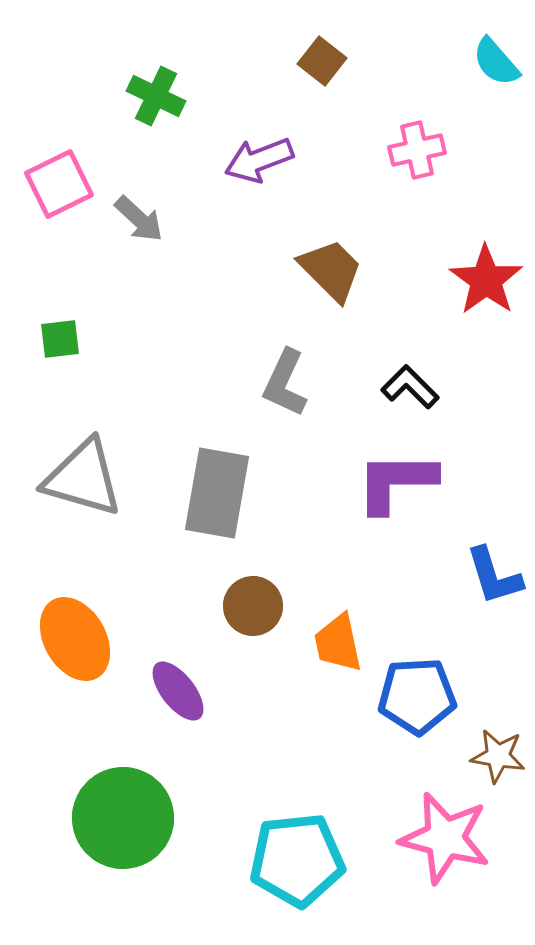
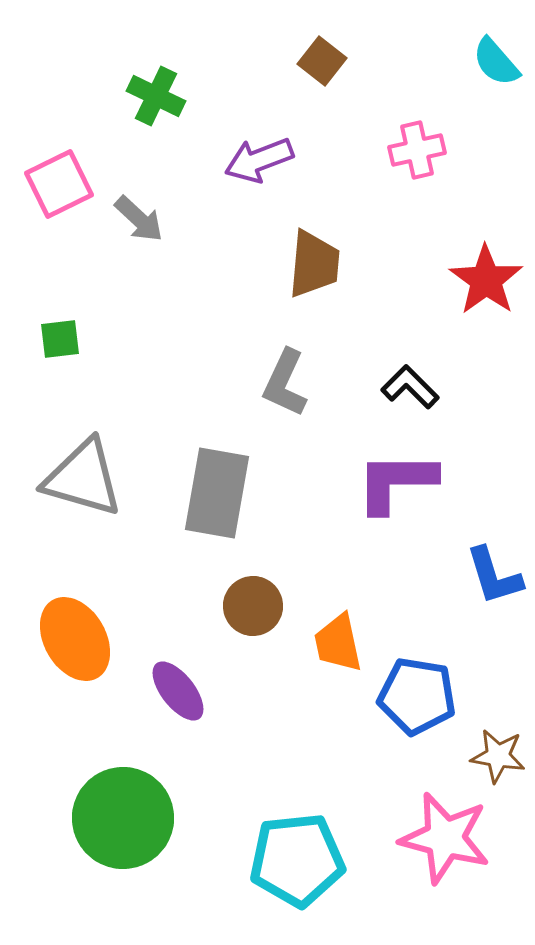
brown trapezoid: moved 17 px left, 6 px up; rotated 50 degrees clockwise
blue pentagon: rotated 12 degrees clockwise
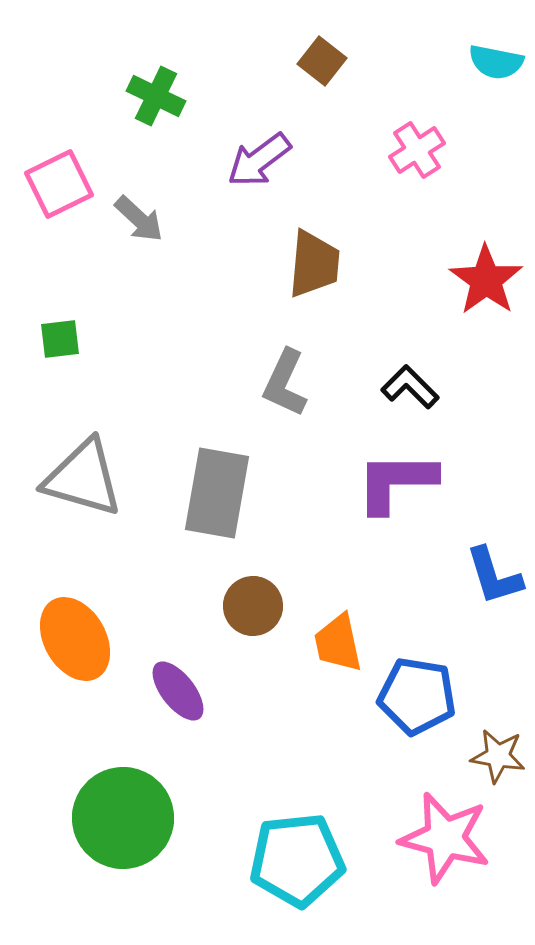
cyan semicircle: rotated 38 degrees counterclockwise
pink cross: rotated 20 degrees counterclockwise
purple arrow: rotated 16 degrees counterclockwise
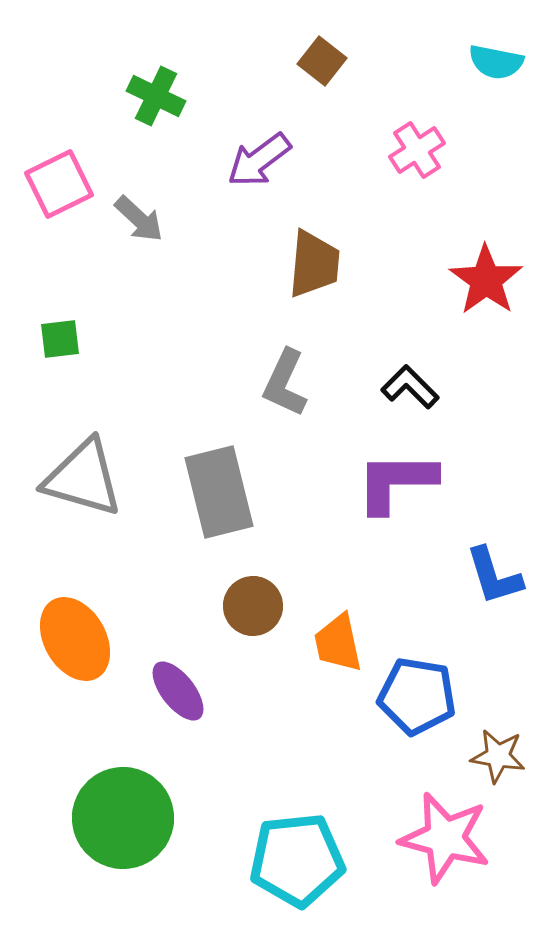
gray rectangle: moved 2 px right, 1 px up; rotated 24 degrees counterclockwise
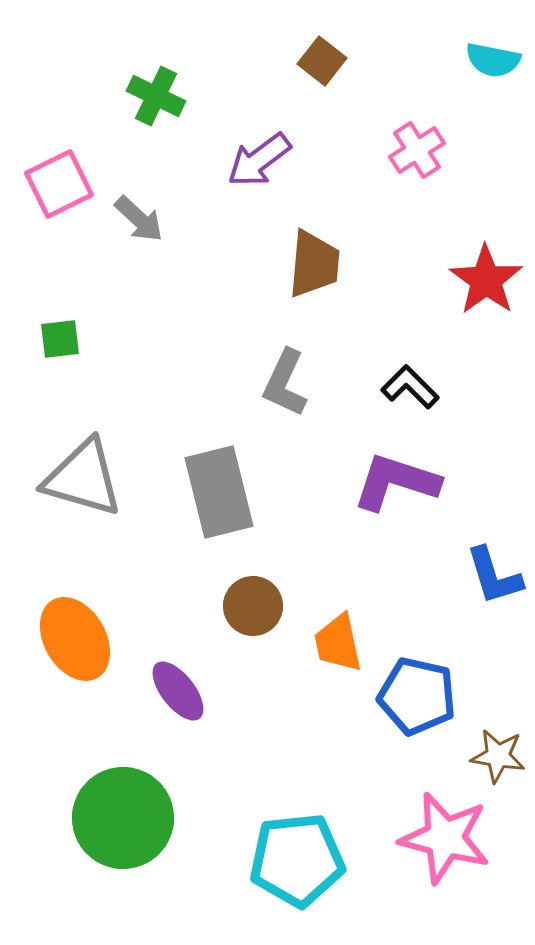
cyan semicircle: moved 3 px left, 2 px up
purple L-shape: rotated 18 degrees clockwise
blue pentagon: rotated 4 degrees clockwise
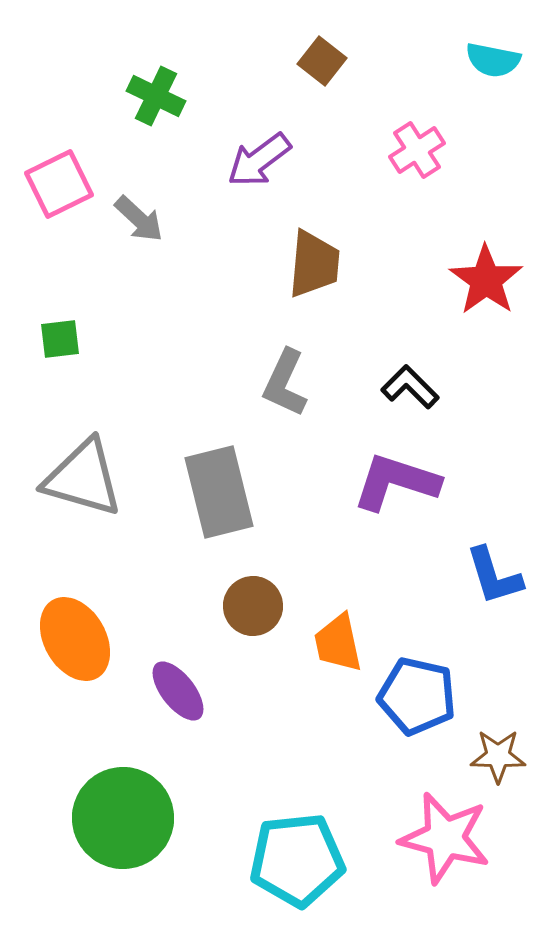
brown star: rotated 8 degrees counterclockwise
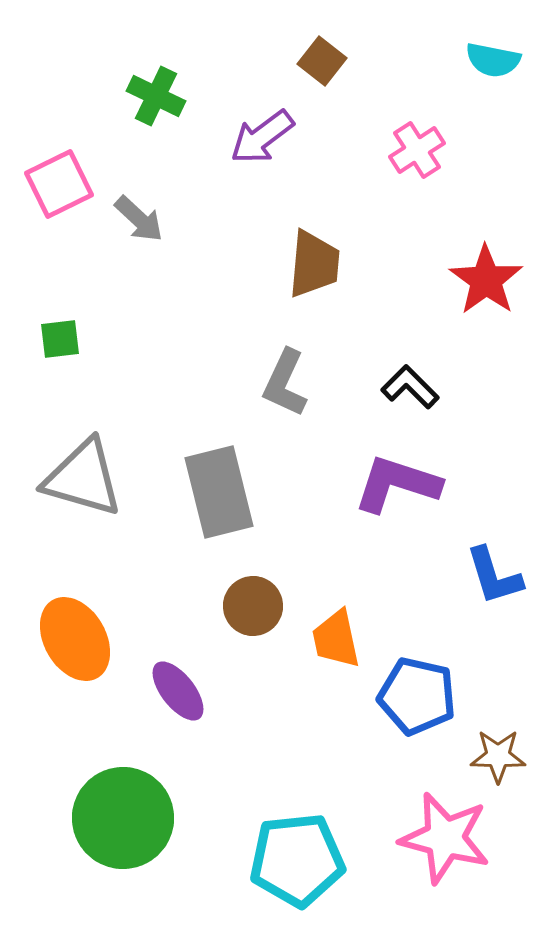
purple arrow: moved 3 px right, 23 px up
purple L-shape: moved 1 px right, 2 px down
orange trapezoid: moved 2 px left, 4 px up
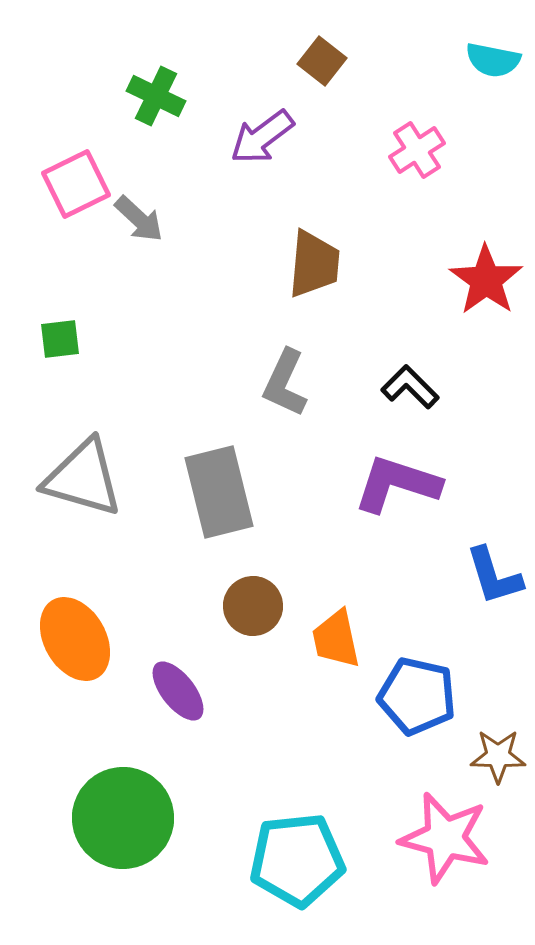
pink square: moved 17 px right
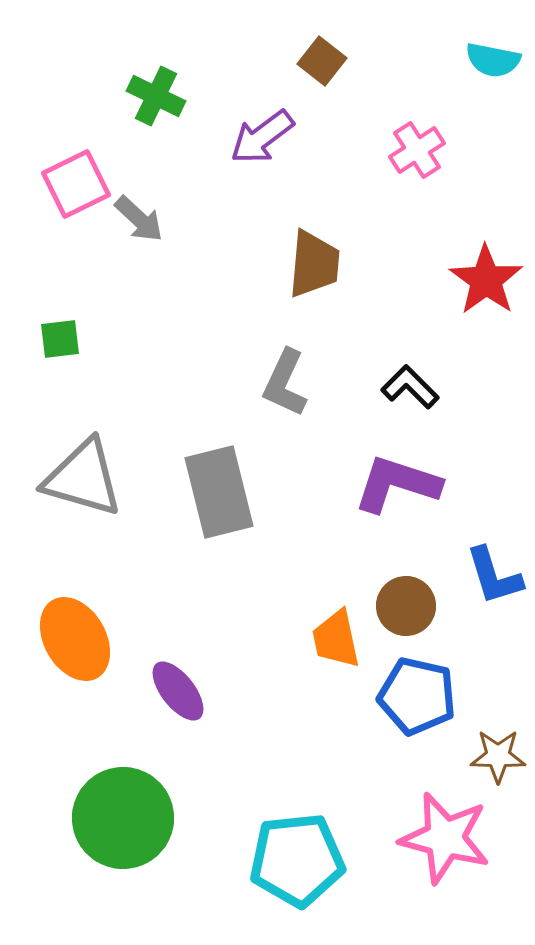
brown circle: moved 153 px right
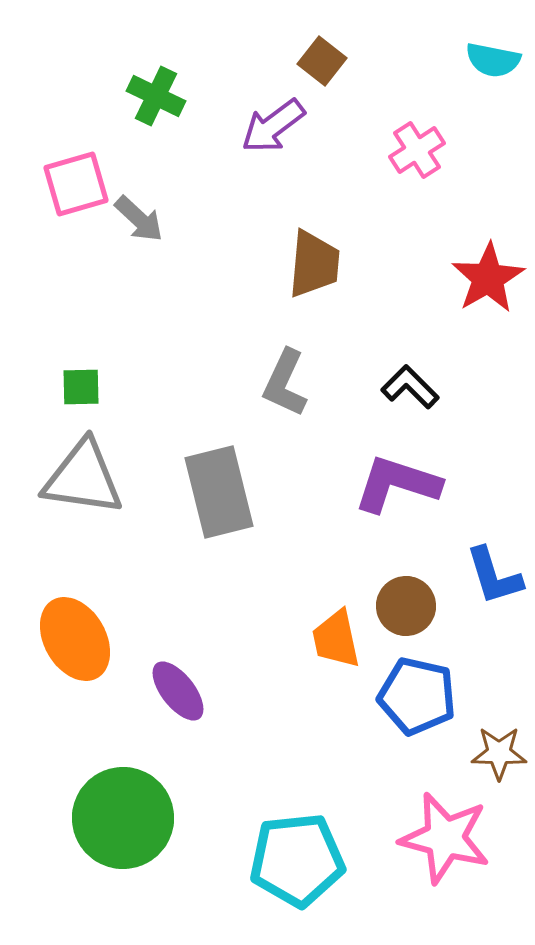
purple arrow: moved 11 px right, 11 px up
pink square: rotated 10 degrees clockwise
red star: moved 2 px right, 2 px up; rotated 6 degrees clockwise
green square: moved 21 px right, 48 px down; rotated 6 degrees clockwise
gray triangle: rotated 8 degrees counterclockwise
brown star: moved 1 px right, 3 px up
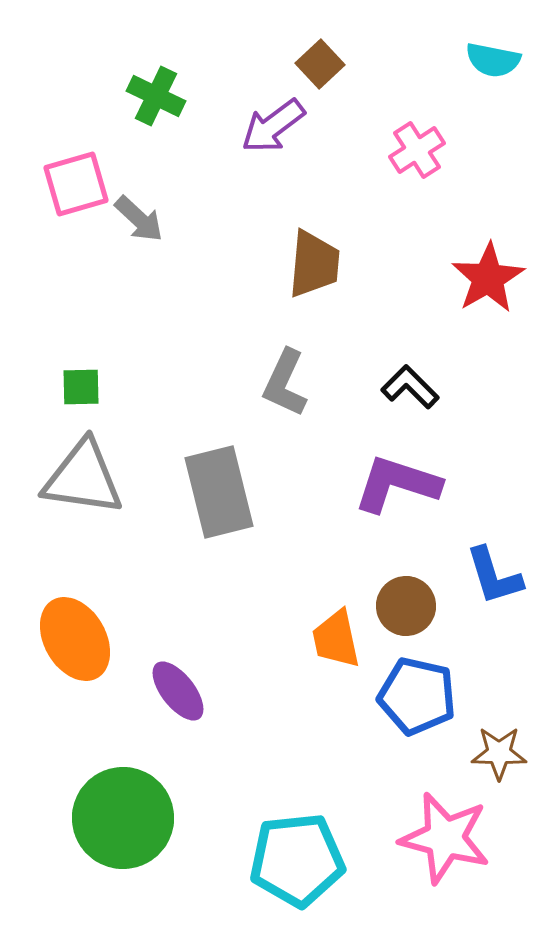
brown square: moved 2 px left, 3 px down; rotated 9 degrees clockwise
